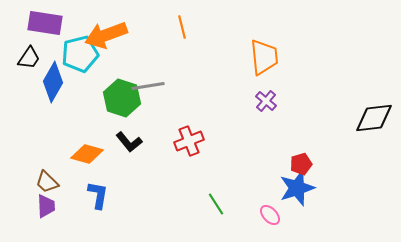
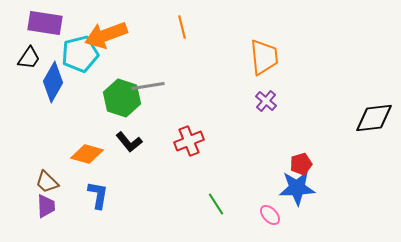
blue star: rotated 15 degrees clockwise
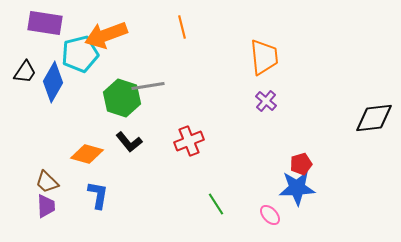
black trapezoid: moved 4 px left, 14 px down
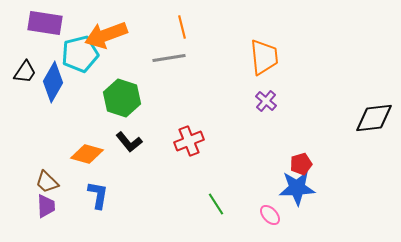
gray line: moved 21 px right, 28 px up
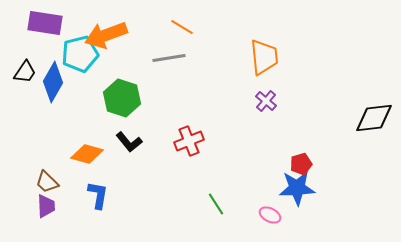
orange line: rotated 45 degrees counterclockwise
pink ellipse: rotated 20 degrees counterclockwise
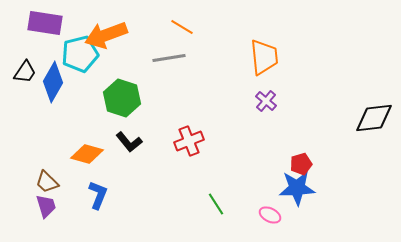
blue L-shape: rotated 12 degrees clockwise
purple trapezoid: rotated 15 degrees counterclockwise
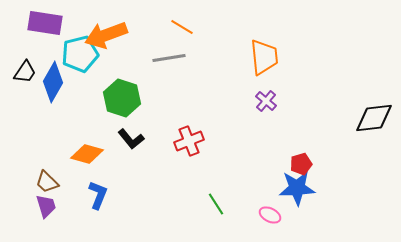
black L-shape: moved 2 px right, 3 px up
